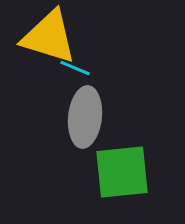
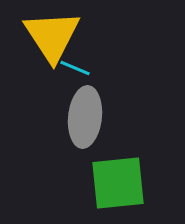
yellow triangle: moved 3 px right, 1 px up; rotated 40 degrees clockwise
green square: moved 4 px left, 11 px down
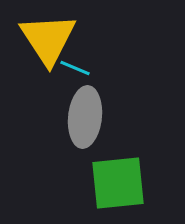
yellow triangle: moved 4 px left, 3 px down
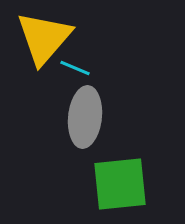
yellow triangle: moved 4 px left, 1 px up; rotated 14 degrees clockwise
green square: moved 2 px right, 1 px down
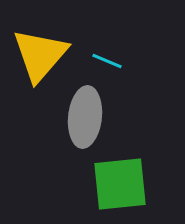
yellow triangle: moved 4 px left, 17 px down
cyan line: moved 32 px right, 7 px up
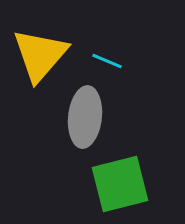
green square: rotated 8 degrees counterclockwise
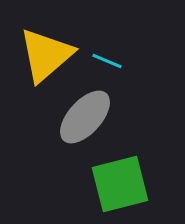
yellow triangle: moved 6 px right; rotated 8 degrees clockwise
gray ellipse: rotated 36 degrees clockwise
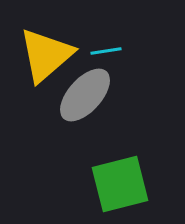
cyan line: moved 1 px left, 10 px up; rotated 32 degrees counterclockwise
gray ellipse: moved 22 px up
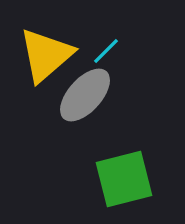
cyan line: rotated 36 degrees counterclockwise
green square: moved 4 px right, 5 px up
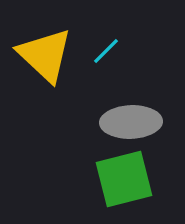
yellow triangle: moved 1 px left; rotated 36 degrees counterclockwise
gray ellipse: moved 46 px right, 27 px down; rotated 46 degrees clockwise
